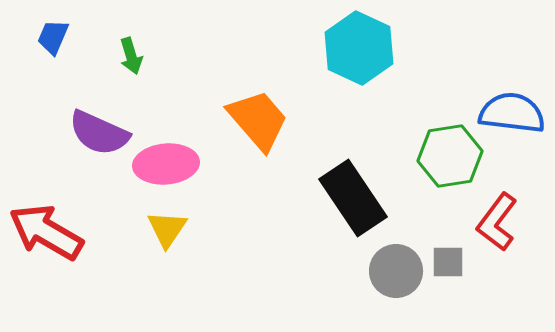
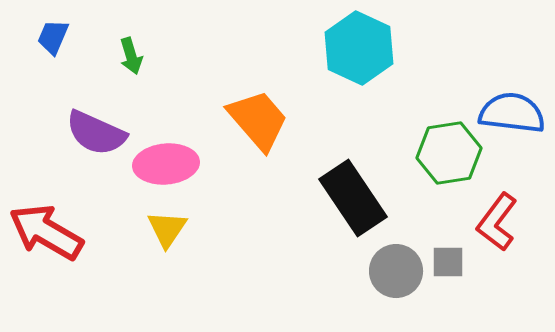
purple semicircle: moved 3 px left
green hexagon: moved 1 px left, 3 px up
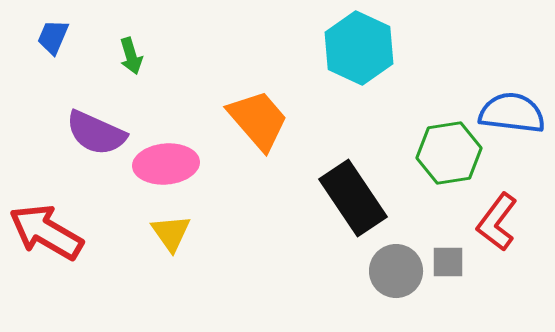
yellow triangle: moved 4 px right, 4 px down; rotated 9 degrees counterclockwise
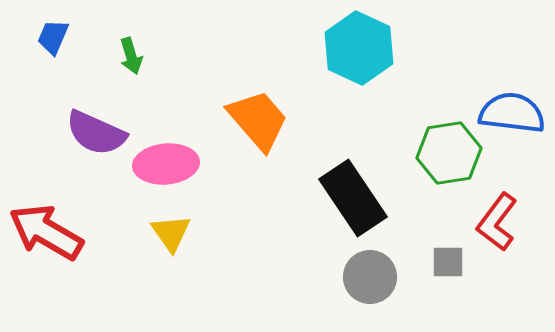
gray circle: moved 26 px left, 6 px down
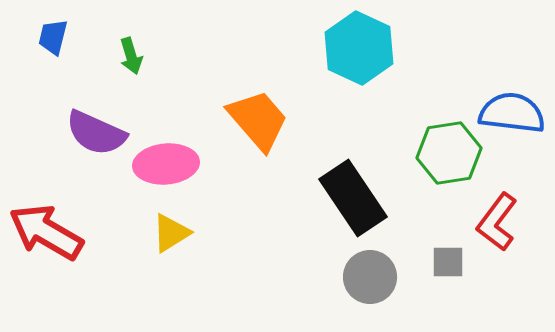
blue trapezoid: rotated 9 degrees counterclockwise
yellow triangle: rotated 33 degrees clockwise
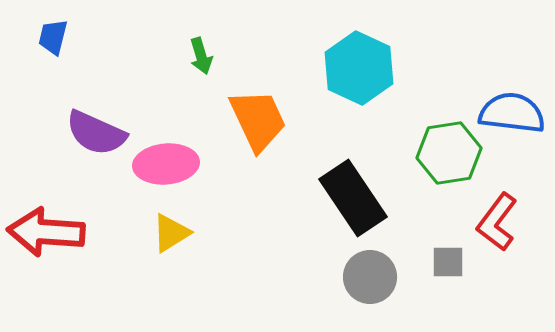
cyan hexagon: moved 20 px down
green arrow: moved 70 px right
orange trapezoid: rotated 16 degrees clockwise
red arrow: rotated 26 degrees counterclockwise
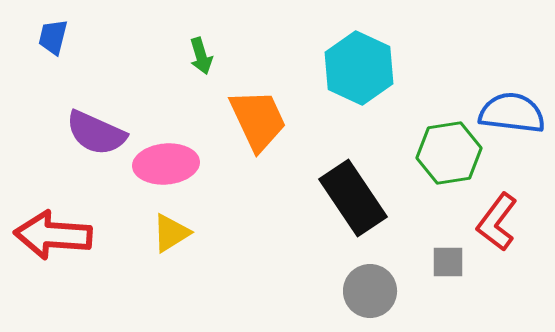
red arrow: moved 7 px right, 3 px down
gray circle: moved 14 px down
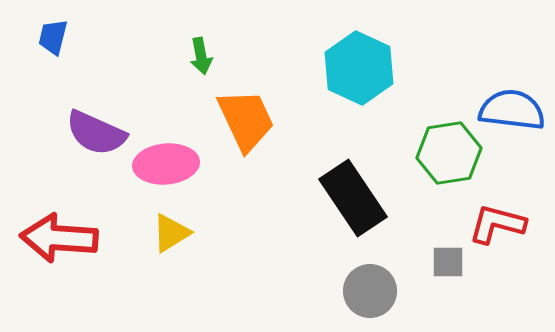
green arrow: rotated 6 degrees clockwise
blue semicircle: moved 3 px up
orange trapezoid: moved 12 px left
red L-shape: moved 2 px down; rotated 68 degrees clockwise
red arrow: moved 6 px right, 3 px down
